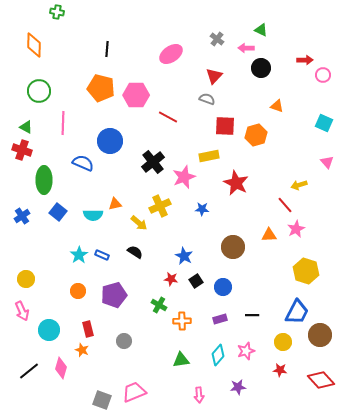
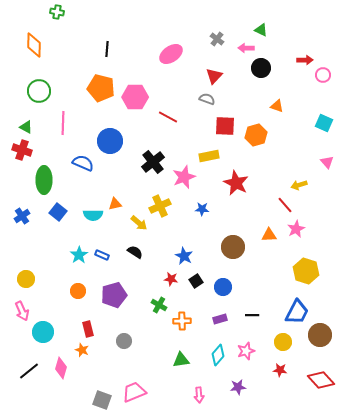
pink hexagon at (136, 95): moved 1 px left, 2 px down
cyan circle at (49, 330): moved 6 px left, 2 px down
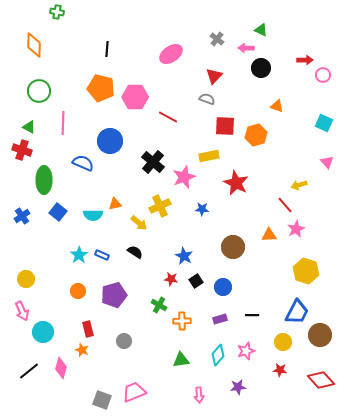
green triangle at (26, 127): moved 3 px right
black cross at (153, 162): rotated 10 degrees counterclockwise
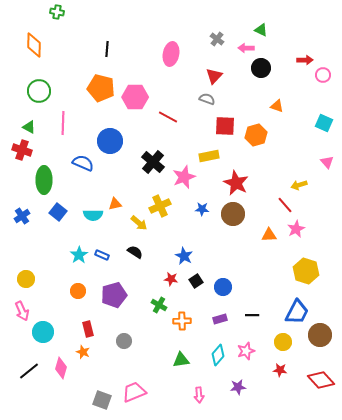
pink ellipse at (171, 54): rotated 45 degrees counterclockwise
brown circle at (233, 247): moved 33 px up
orange star at (82, 350): moved 1 px right, 2 px down
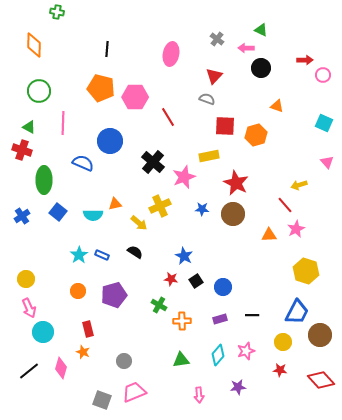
red line at (168, 117): rotated 30 degrees clockwise
pink arrow at (22, 311): moved 7 px right, 3 px up
gray circle at (124, 341): moved 20 px down
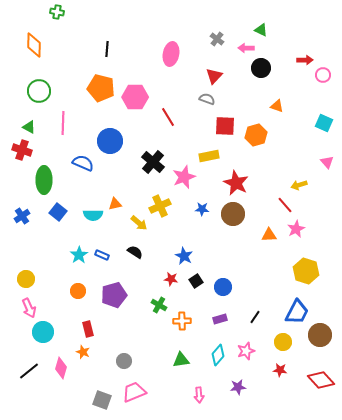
black line at (252, 315): moved 3 px right, 2 px down; rotated 56 degrees counterclockwise
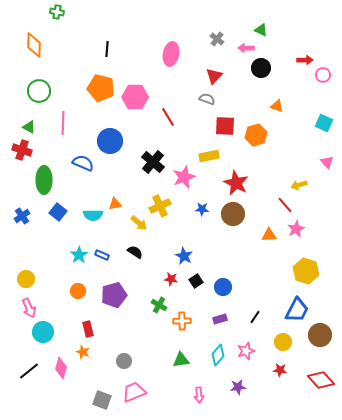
blue trapezoid at (297, 312): moved 2 px up
